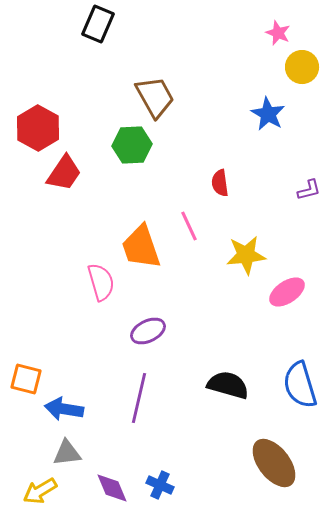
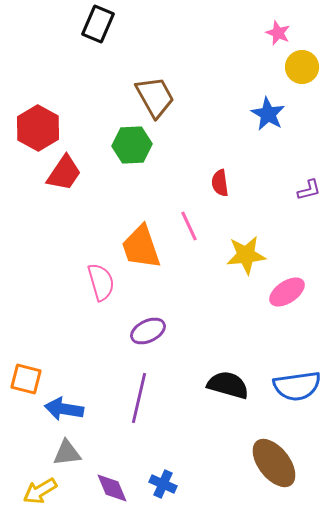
blue semicircle: moved 3 px left, 1 px down; rotated 81 degrees counterclockwise
blue cross: moved 3 px right, 1 px up
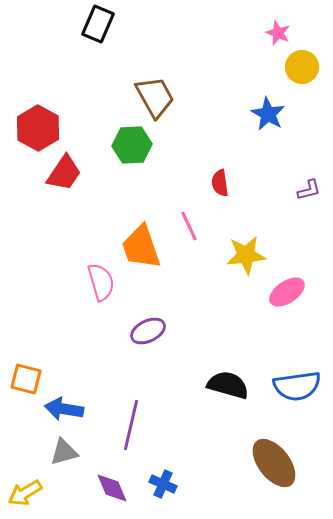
purple line: moved 8 px left, 27 px down
gray triangle: moved 3 px left, 1 px up; rotated 8 degrees counterclockwise
yellow arrow: moved 15 px left, 2 px down
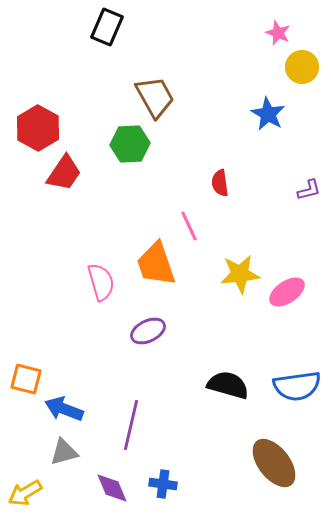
black rectangle: moved 9 px right, 3 px down
green hexagon: moved 2 px left, 1 px up
orange trapezoid: moved 15 px right, 17 px down
yellow star: moved 6 px left, 19 px down
blue arrow: rotated 12 degrees clockwise
blue cross: rotated 16 degrees counterclockwise
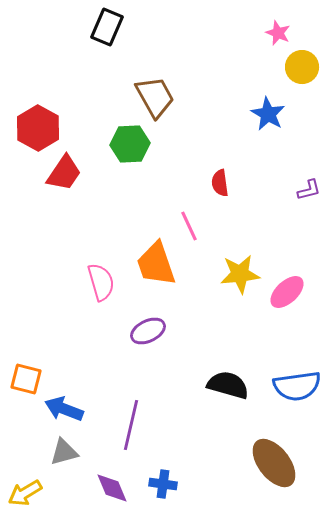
pink ellipse: rotated 9 degrees counterclockwise
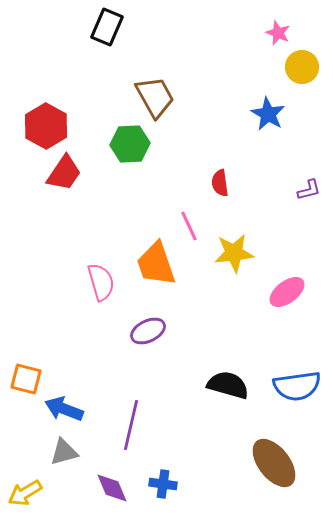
red hexagon: moved 8 px right, 2 px up
yellow star: moved 6 px left, 21 px up
pink ellipse: rotated 6 degrees clockwise
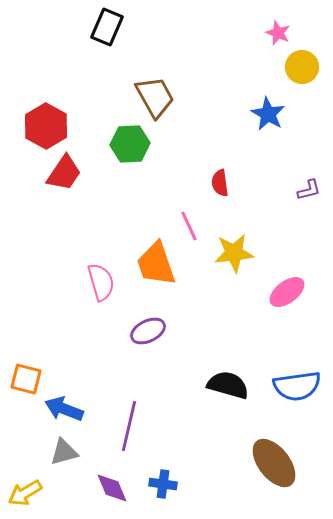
purple line: moved 2 px left, 1 px down
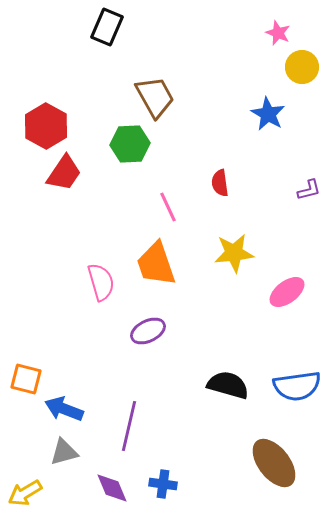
pink line: moved 21 px left, 19 px up
